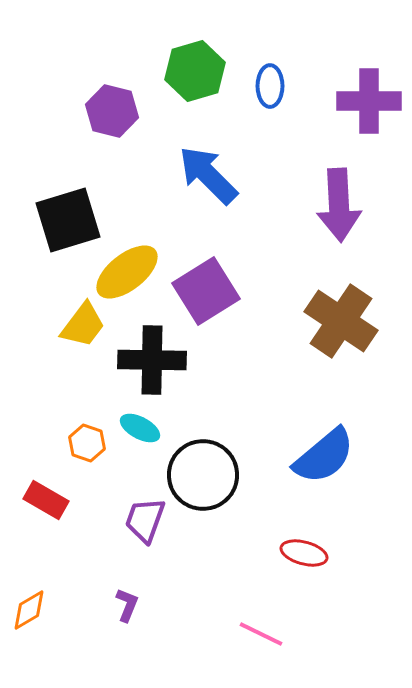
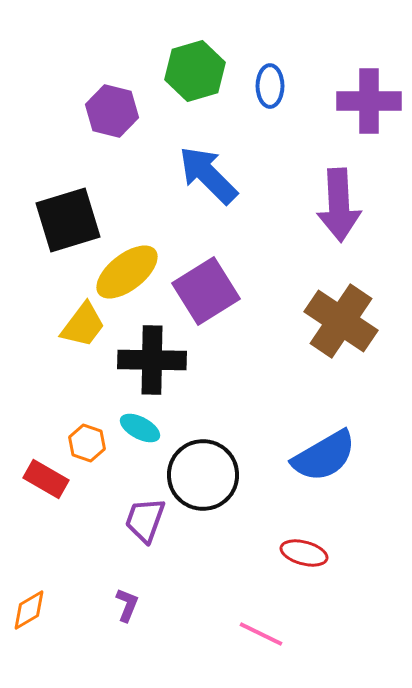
blue semicircle: rotated 10 degrees clockwise
red rectangle: moved 21 px up
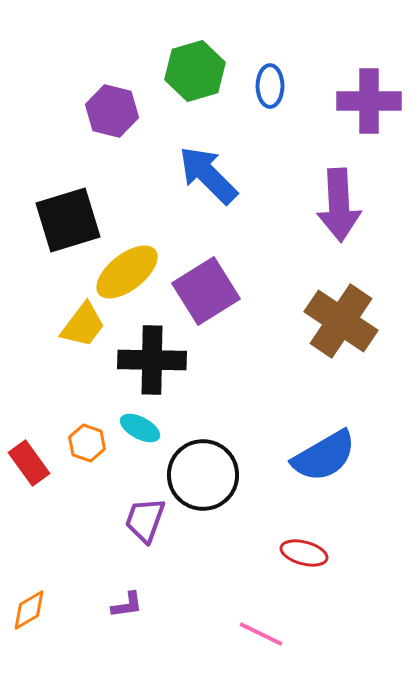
red rectangle: moved 17 px left, 16 px up; rotated 24 degrees clockwise
purple L-shape: rotated 60 degrees clockwise
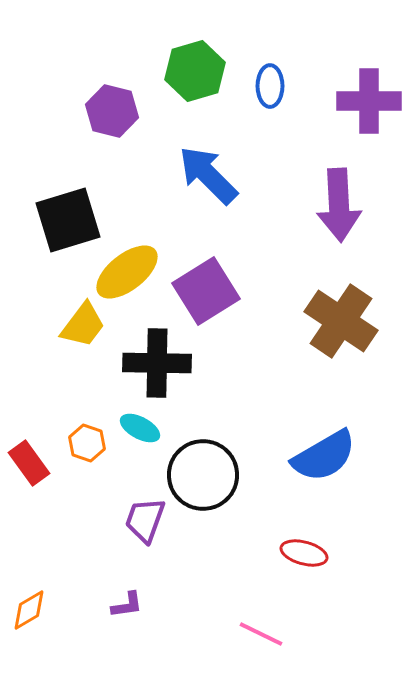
black cross: moved 5 px right, 3 px down
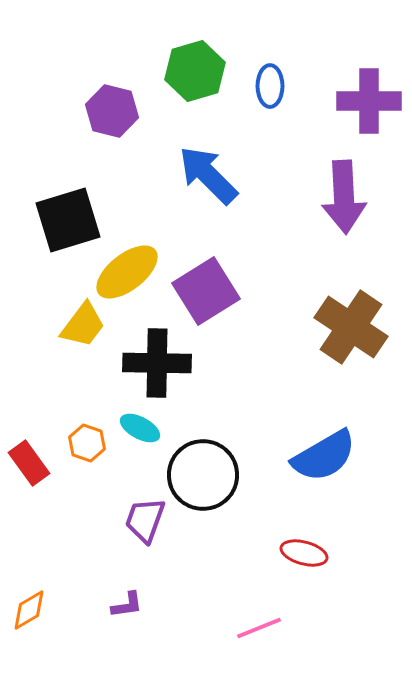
purple arrow: moved 5 px right, 8 px up
brown cross: moved 10 px right, 6 px down
pink line: moved 2 px left, 6 px up; rotated 48 degrees counterclockwise
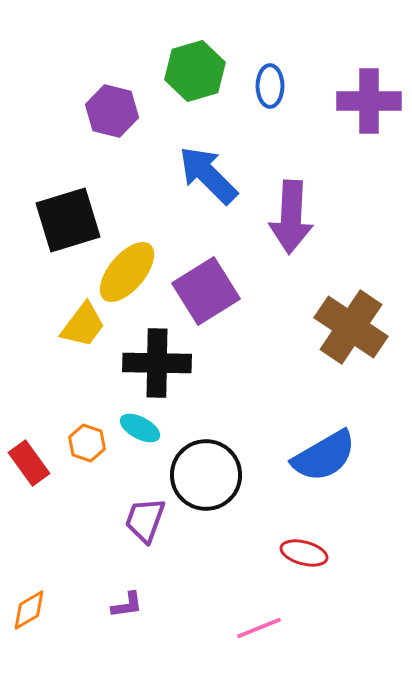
purple arrow: moved 53 px left, 20 px down; rotated 6 degrees clockwise
yellow ellipse: rotated 12 degrees counterclockwise
black circle: moved 3 px right
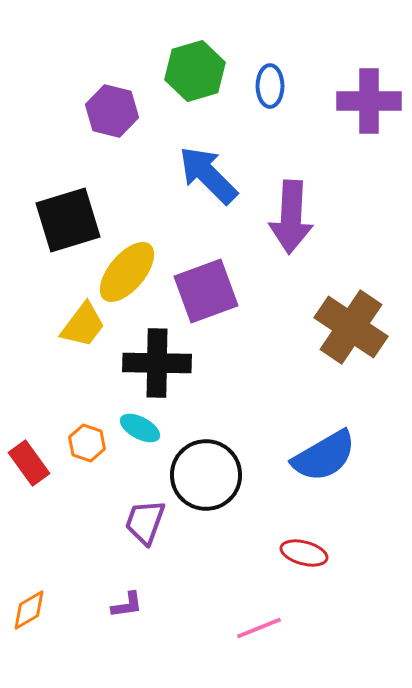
purple square: rotated 12 degrees clockwise
purple trapezoid: moved 2 px down
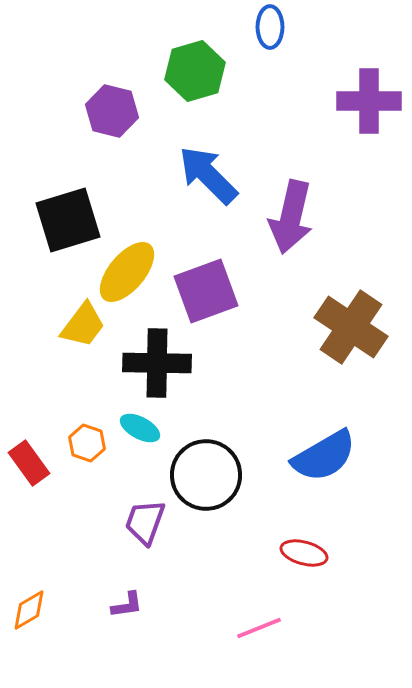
blue ellipse: moved 59 px up
purple arrow: rotated 10 degrees clockwise
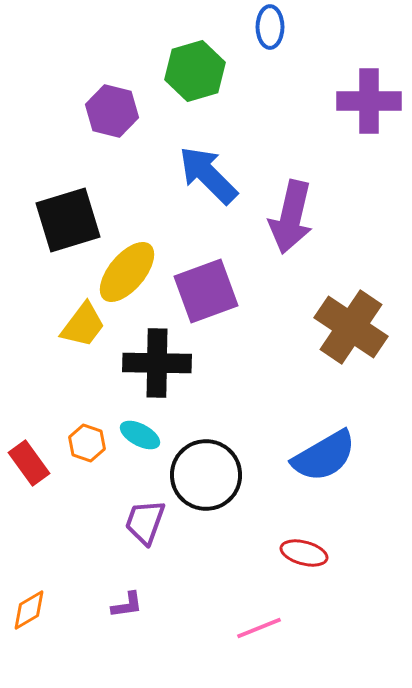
cyan ellipse: moved 7 px down
